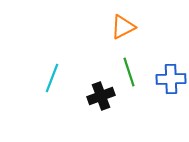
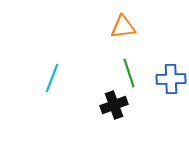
orange triangle: rotated 20 degrees clockwise
green line: moved 1 px down
black cross: moved 13 px right, 9 px down
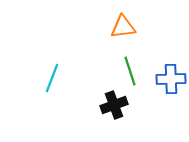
green line: moved 1 px right, 2 px up
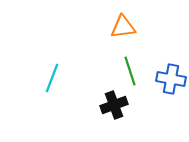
blue cross: rotated 12 degrees clockwise
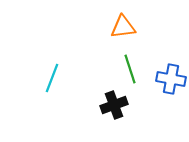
green line: moved 2 px up
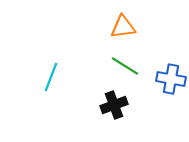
green line: moved 5 px left, 3 px up; rotated 40 degrees counterclockwise
cyan line: moved 1 px left, 1 px up
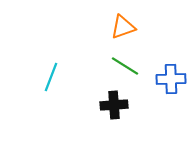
orange triangle: rotated 12 degrees counterclockwise
blue cross: rotated 12 degrees counterclockwise
black cross: rotated 16 degrees clockwise
